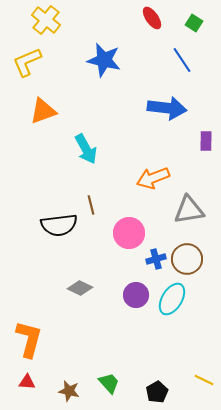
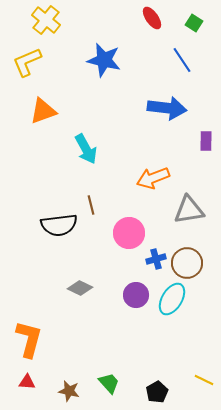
brown circle: moved 4 px down
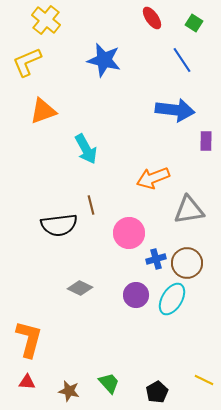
blue arrow: moved 8 px right, 2 px down
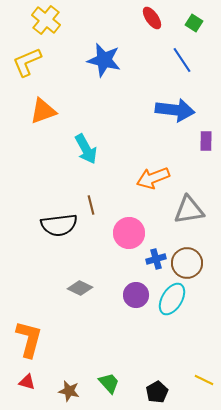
red triangle: rotated 12 degrees clockwise
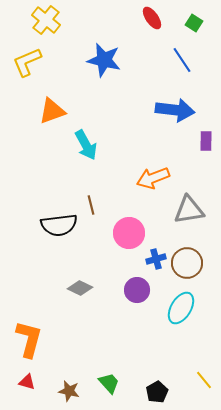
orange triangle: moved 9 px right
cyan arrow: moved 4 px up
purple circle: moved 1 px right, 5 px up
cyan ellipse: moved 9 px right, 9 px down
yellow line: rotated 24 degrees clockwise
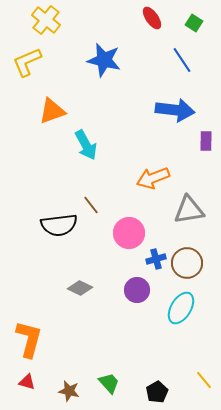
brown line: rotated 24 degrees counterclockwise
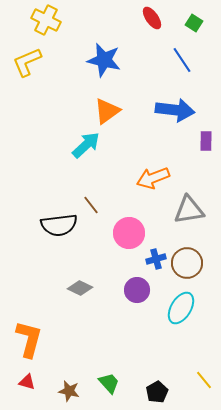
yellow cross: rotated 12 degrees counterclockwise
orange triangle: moved 55 px right; rotated 16 degrees counterclockwise
cyan arrow: rotated 104 degrees counterclockwise
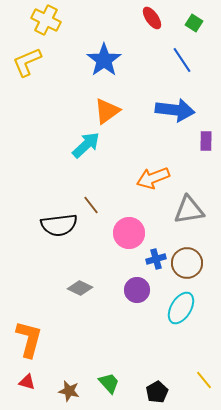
blue star: rotated 24 degrees clockwise
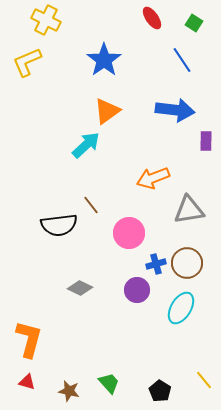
blue cross: moved 5 px down
black pentagon: moved 3 px right, 1 px up; rotated 10 degrees counterclockwise
